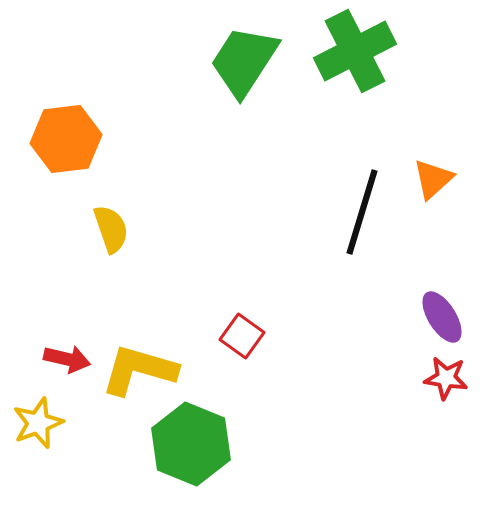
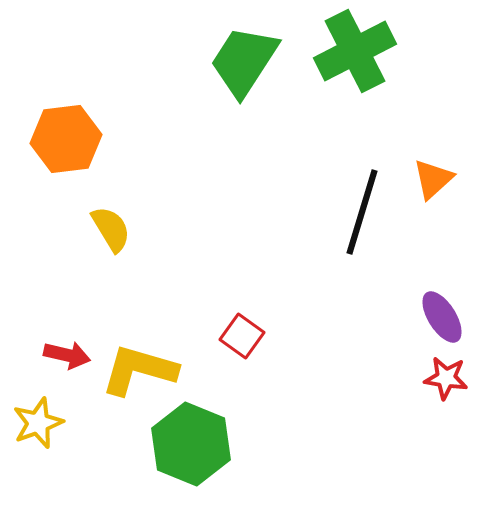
yellow semicircle: rotated 12 degrees counterclockwise
red arrow: moved 4 px up
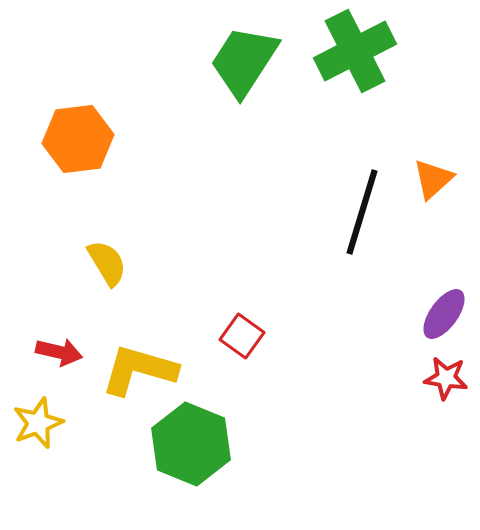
orange hexagon: moved 12 px right
yellow semicircle: moved 4 px left, 34 px down
purple ellipse: moved 2 px right, 3 px up; rotated 68 degrees clockwise
red arrow: moved 8 px left, 3 px up
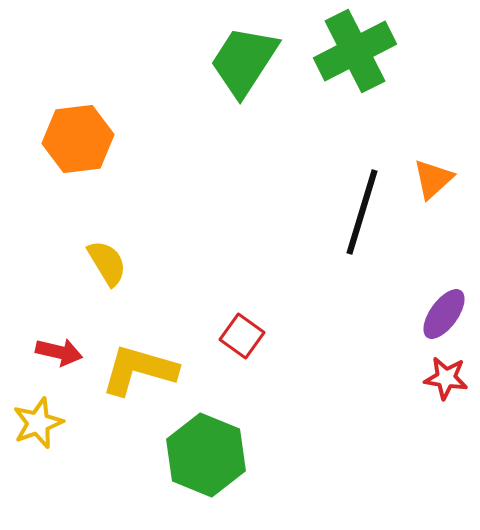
green hexagon: moved 15 px right, 11 px down
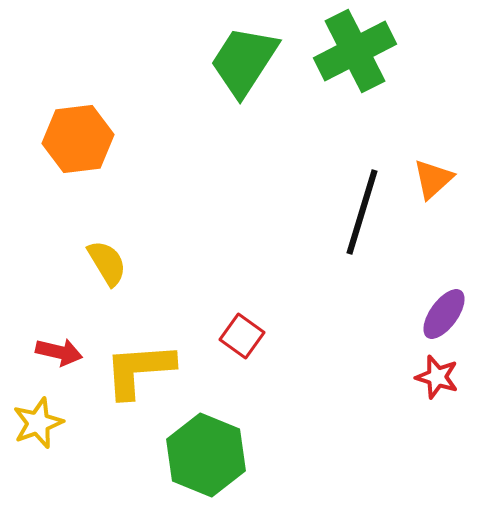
yellow L-shape: rotated 20 degrees counterclockwise
red star: moved 9 px left, 1 px up; rotated 9 degrees clockwise
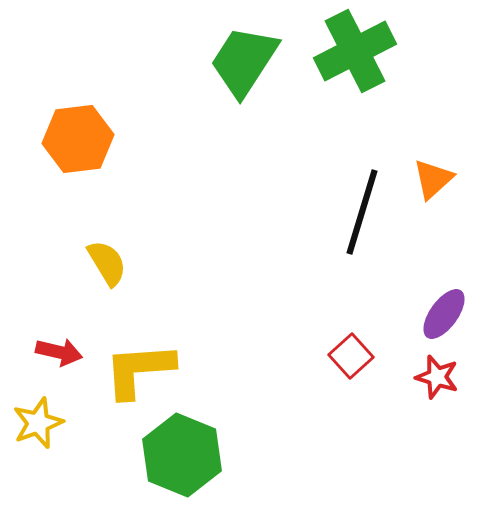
red square: moved 109 px right, 20 px down; rotated 12 degrees clockwise
green hexagon: moved 24 px left
